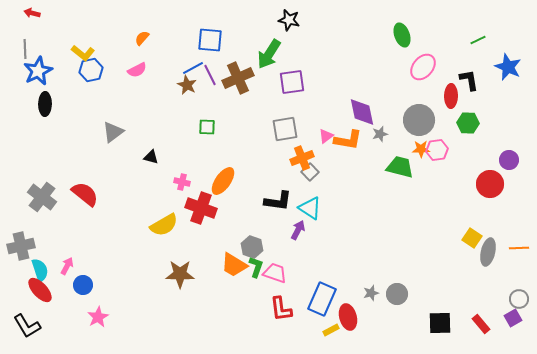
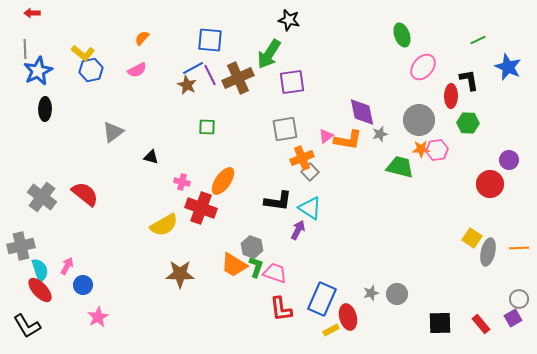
red arrow at (32, 13): rotated 14 degrees counterclockwise
black ellipse at (45, 104): moved 5 px down
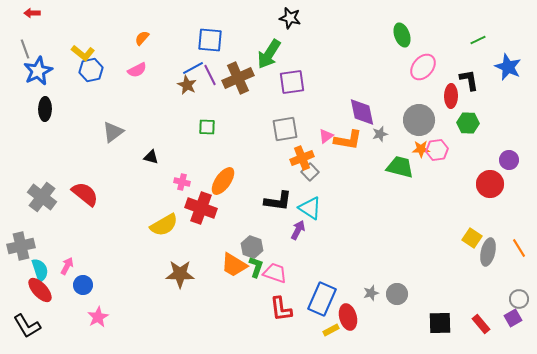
black star at (289, 20): moved 1 px right, 2 px up
gray line at (25, 49): rotated 18 degrees counterclockwise
orange line at (519, 248): rotated 60 degrees clockwise
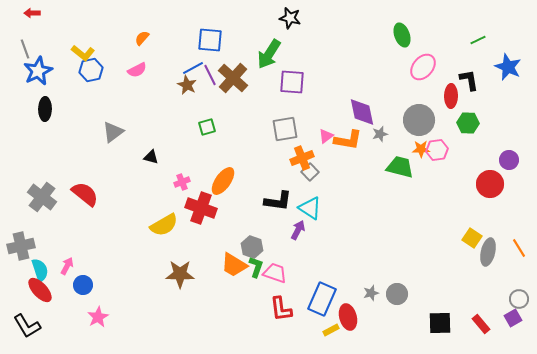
brown cross at (238, 78): moved 5 px left; rotated 24 degrees counterclockwise
purple square at (292, 82): rotated 12 degrees clockwise
green square at (207, 127): rotated 18 degrees counterclockwise
pink cross at (182, 182): rotated 35 degrees counterclockwise
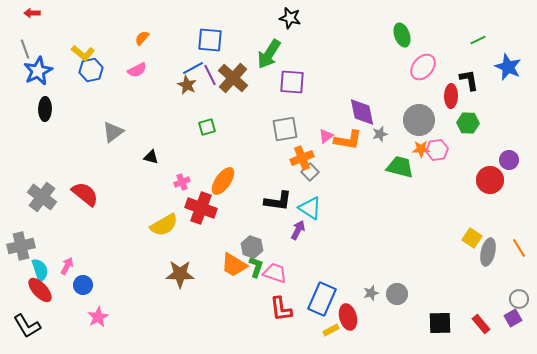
red circle at (490, 184): moved 4 px up
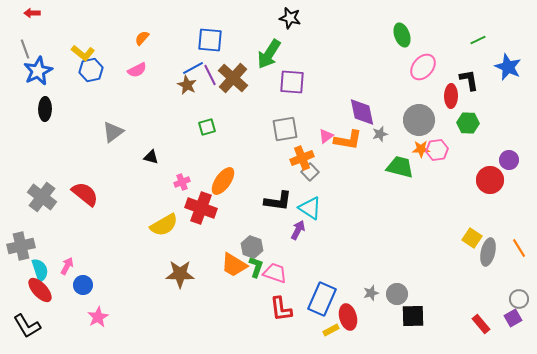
black square at (440, 323): moved 27 px left, 7 px up
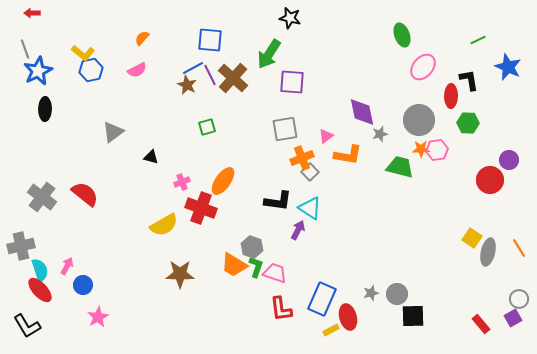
orange L-shape at (348, 140): moved 15 px down
